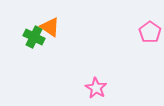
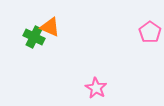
orange triangle: rotated 10 degrees counterclockwise
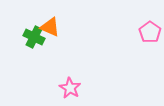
pink star: moved 26 px left
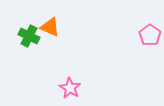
pink pentagon: moved 3 px down
green cross: moved 5 px left, 1 px up
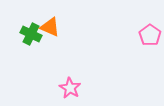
green cross: moved 2 px right, 2 px up
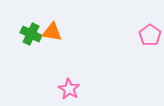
orange triangle: moved 2 px right, 5 px down; rotated 15 degrees counterclockwise
pink star: moved 1 px left, 1 px down
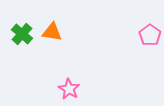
green cross: moved 9 px left; rotated 15 degrees clockwise
